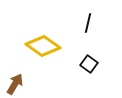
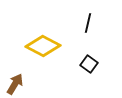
yellow diamond: rotated 8 degrees counterclockwise
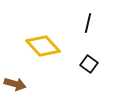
yellow diamond: rotated 20 degrees clockwise
brown arrow: rotated 75 degrees clockwise
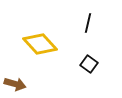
yellow diamond: moved 3 px left, 2 px up
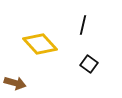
black line: moved 5 px left, 2 px down
brown arrow: moved 1 px up
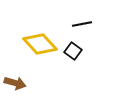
black line: moved 1 px left, 1 px up; rotated 66 degrees clockwise
black square: moved 16 px left, 13 px up
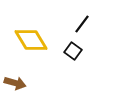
black line: rotated 42 degrees counterclockwise
yellow diamond: moved 9 px left, 4 px up; rotated 12 degrees clockwise
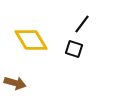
black square: moved 1 px right, 2 px up; rotated 18 degrees counterclockwise
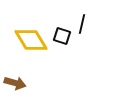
black line: rotated 24 degrees counterclockwise
black square: moved 12 px left, 13 px up
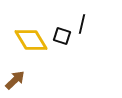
brown arrow: moved 3 px up; rotated 60 degrees counterclockwise
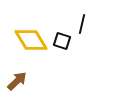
black square: moved 5 px down
brown arrow: moved 2 px right, 1 px down
